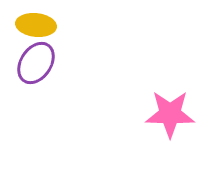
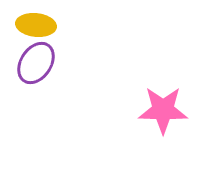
pink star: moved 7 px left, 4 px up
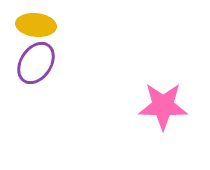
pink star: moved 4 px up
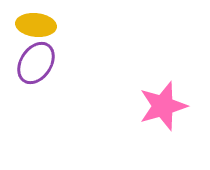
pink star: rotated 18 degrees counterclockwise
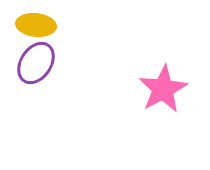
pink star: moved 17 px up; rotated 12 degrees counterclockwise
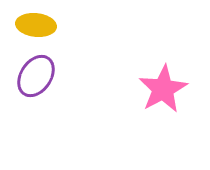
purple ellipse: moved 13 px down
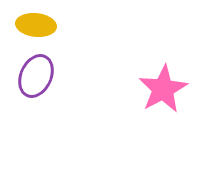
purple ellipse: rotated 9 degrees counterclockwise
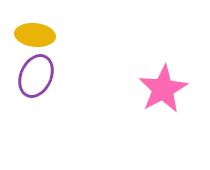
yellow ellipse: moved 1 px left, 10 px down
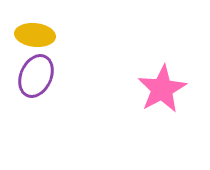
pink star: moved 1 px left
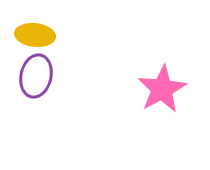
purple ellipse: rotated 12 degrees counterclockwise
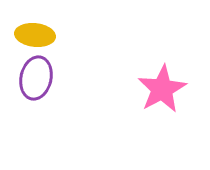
purple ellipse: moved 2 px down
